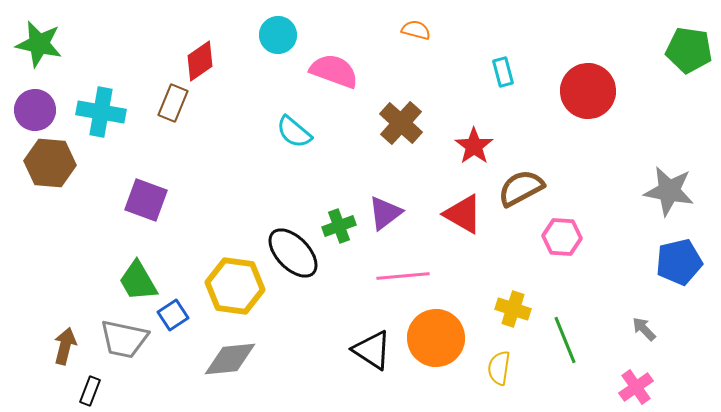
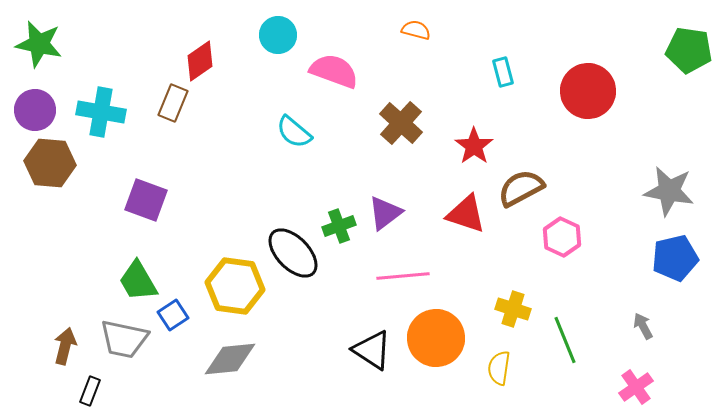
red triangle: moved 3 px right; rotated 12 degrees counterclockwise
pink hexagon: rotated 21 degrees clockwise
blue pentagon: moved 4 px left, 4 px up
gray arrow: moved 1 px left, 3 px up; rotated 16 degrees clockwise
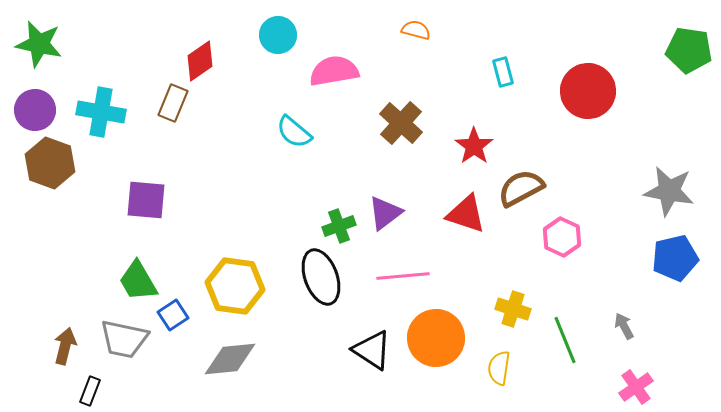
pink semicircle: rotated 30 degrees counterclockwise
brown hexagon: rotated 15 degrees clockwise
purple square: rotated 15 degrees counterclockwise
black ellipse: moved 28 px right, 24 px down; rotated 24 degrees clockwise
gray arrow: moved 19 px left
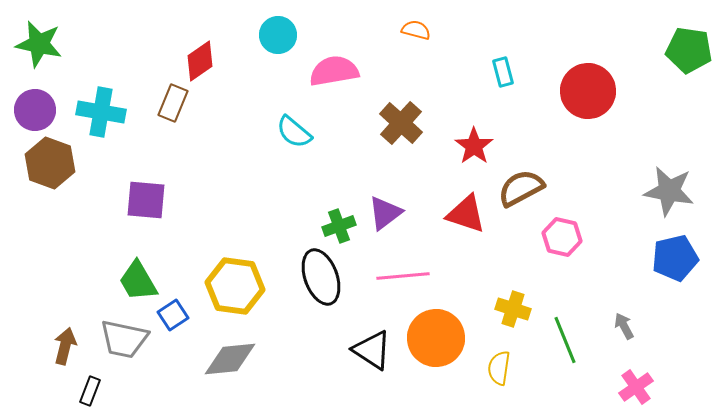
pink hexagon: rotated 12 degrees counterclockwise
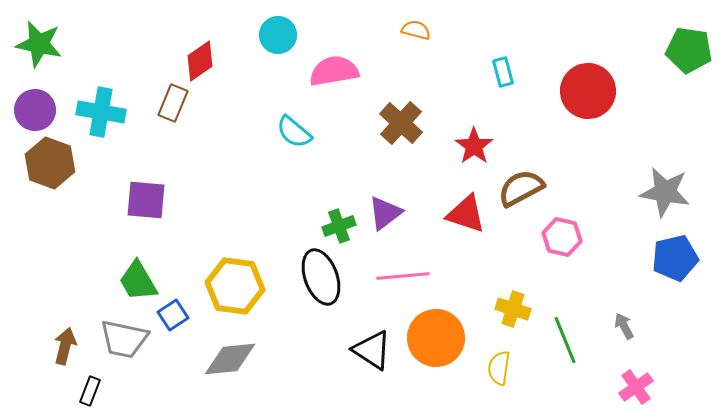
gray star: moved 4 px left, 1 px down
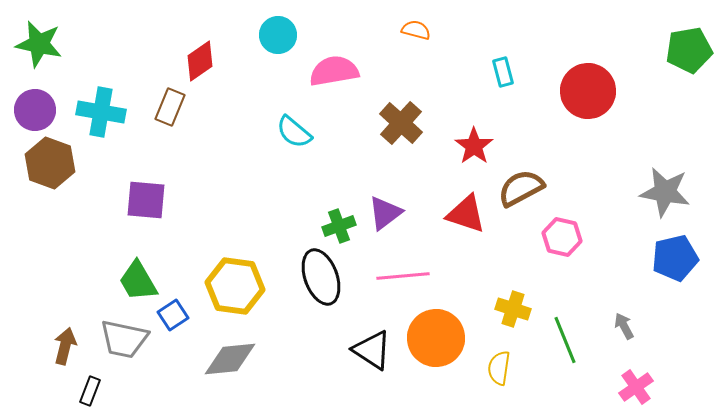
green pentagon: rotated 18 degrees counterclockwise
brown rectangle: moved 3 px left, 4 px down
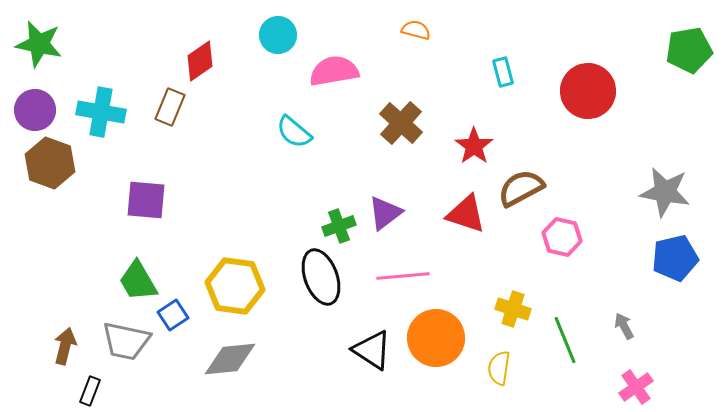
gray trapezoid: moved 2 px right, 2 px down
